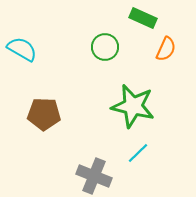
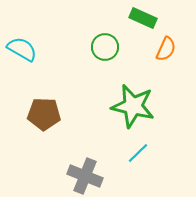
gray cross: moved 9 px left
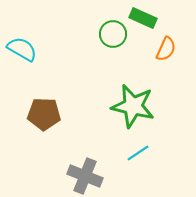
green circle: moved 8 px right, 13 px up
cyan line: rotated 10 degrees clockwise
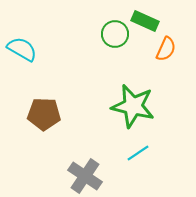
green rectangle: moved 2 px right, 3 px down
green circle: moved 2 px right
gray cross: rotated 12 degrees clockwise
